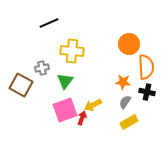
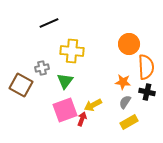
red arrow: moved 1 px down
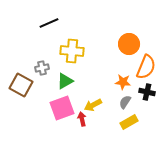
orange semicircle: rotated 25 degrees clockwise
green triangle: rotated 24 degrees clockwise
pink square: moved 3 px left, 2 px up
red arrow: rotated 32 degrees counterclockwise
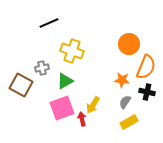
yellow cross: rotated 15 degrees clockwise
orange star: moved 1 px left, 2 px up
yellow arrow: rotated 30 degrees counterclockwise
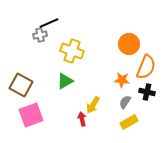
gray cross: moved 2 px left, 33 px up
pink square: moved 31 px left, 7 px down
